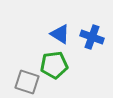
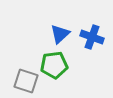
blue triangle: rotated 45 degrees clockwise
gray square: moved 1 px left, 1 px up
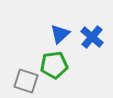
blue cross: rotated 20 degrees clockwise
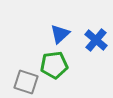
blue cross: moved 4 px right, 3 px down
gray square: moved 1 px down
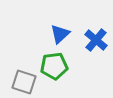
green pentagon: moved 1 px down
gray square: moved 2 px left
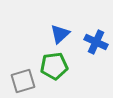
blue cross: moved 2 px down; rotated 15 degrees counterclockwise
gray square: moved 1 px left, 1 px up; rotated 35 degrees counterclockwise
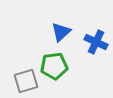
blue triangle: moved 1 px right, 2 px up
gray square: moved 3 px right
